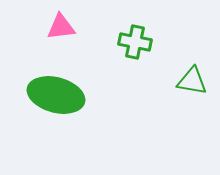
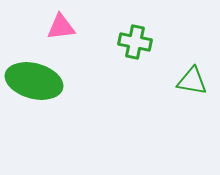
green ellipse: moved 22 px left, 14 px up
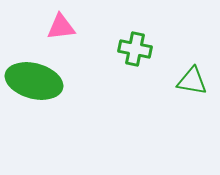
green cross: moved 7 px down
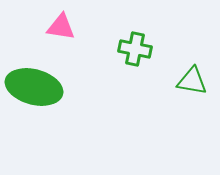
pink triangle: rotated 16 degrees clockwise
green ellipse: moved 6 px down
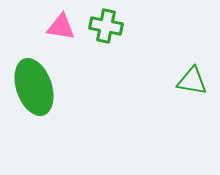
green cross: moved 29 px left, 23 px up
green ellipse: rotated 56 degrees clockwise
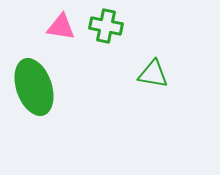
green triangle: moved 39 px left, 7 px up
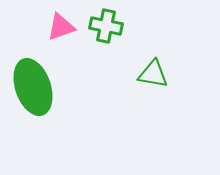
pink triangle: rotated 28 degrees counterclockwise
green ellipse: moved 1 px left
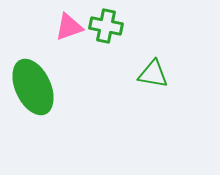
pink triangle: moved 8 px right
green ellipse: rotated 6 degrees counterclockwise
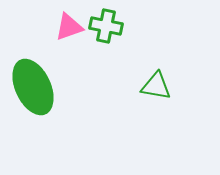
green triangle: moved 3 px right, 12 px down
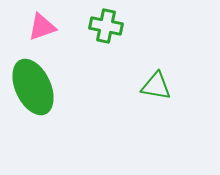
pink triangle: moved 27 px left
